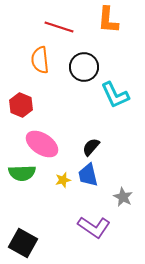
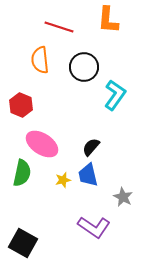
cyan L-shape: rotated 120 degrees counterclockwise
green semicircle: rotated 76 degrees counterclockwise
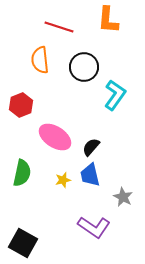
red hexagon: rotated 15 degrees clockwise
pink ellipse: moved 13 px right, 7 px up
blue trapezoid: moved 2 px right
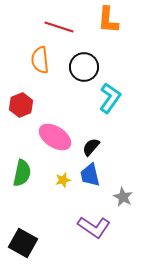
cyan L-shape: moved 5 px left, 3 px down
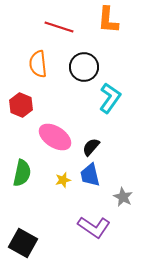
orange semicircle: moved 2 px left, 4 px down
red hexagon: rotated 15 degrees counterclockwise
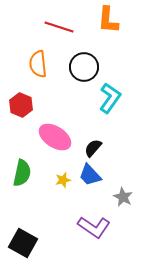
black semicircle: moved 2 px right, 1 px down
blue trapezoid: rotated 30 degrees counterclockwise
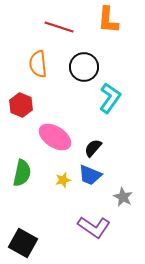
blue trapezoid: rotated 25 degrees counterclockwise
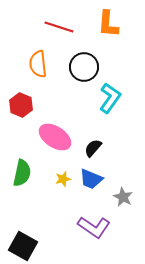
orange L-shape: moved 4 px down
blue trapezoid: moved 1 px right, 4 px down
yellow star: moved 1 px up
black square: moved 3 px down
